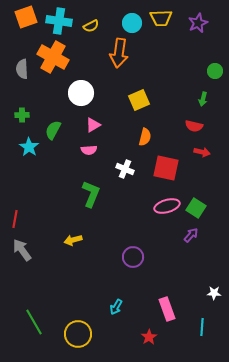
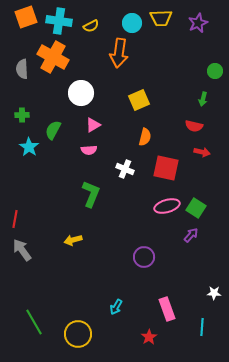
purple circle: moved 11 px right
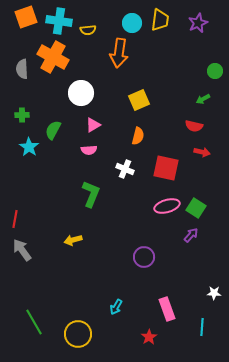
yellow trapezoid: moved 1 px left, 2 px down; rotated 80 degrees counterclockwise
yellow semicircle: moved 3 px left, 4 px down; rotated 21 degrees clockwise
green arrow: rotated 48 degrees clockwise
orange semicircle: moved 7 px left, 1 px up
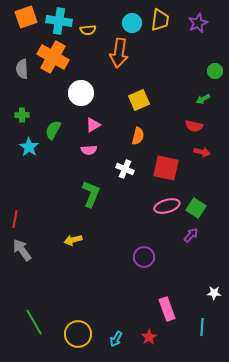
cyan arrow: moved 32 px down
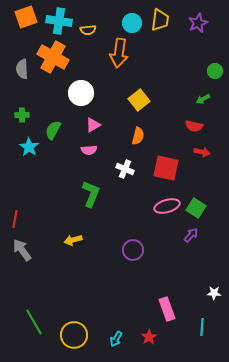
yellow square: rotated 15 degrees counterclockwise
purple circle: moved 11 px left, 7 px up
yellow circle: moved 4 px left, 1 px down
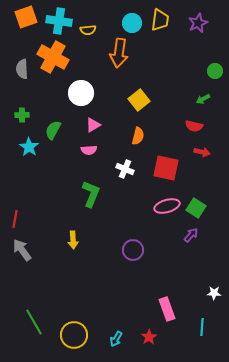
yellow arrow: rotated 78 degrees counterclockwise
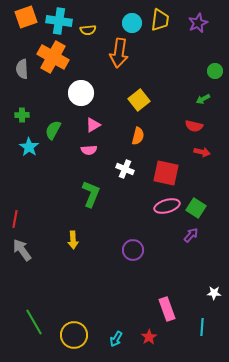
red square: moved 5 px down
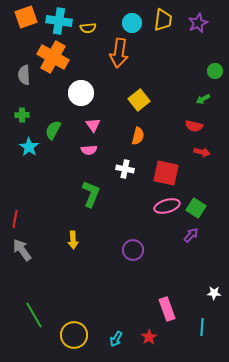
yellow trapezoid: moved 3 px right
yellow semicircle: moved 2 px up
gray semicircle: moved 2 px right, 6 px down
pink triangle: rotated 35 degrees counterclockwise
white cross: rotated 12 degrees counterclockwise
green line: moved 7 px up
